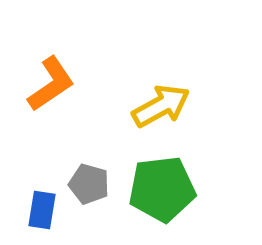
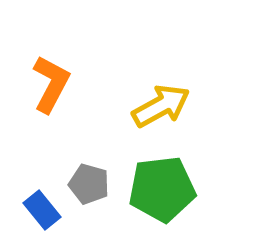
orange L-shape: rotated 28 degrees counterclockwise
blue rectangle: rotated 48 degrees counterclockwise
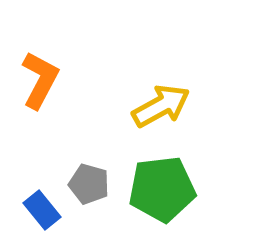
orange L-shape: moved 11 px left, 4 px up
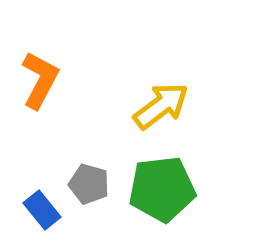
yellow arrow: rotated 8 degrees counterclockwise
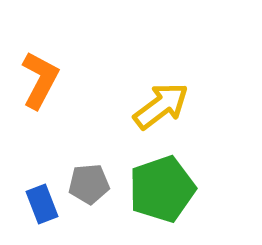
gray pentagon: rotated 21 degrees counterclockwise
green pentagon: rotated 12 degrees counterclockwise
blue rectangle: moved 6 px up; rotated 18 degrees clockwise
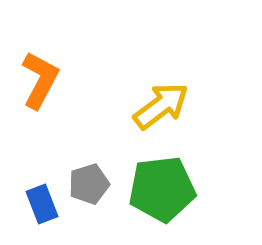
gray pentagon: rotated 12 degrees counterclockwise
green pentagon: rotated 12 degrees clockwise
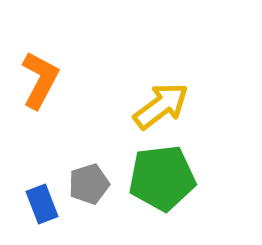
green pentagon: moved 11 px up
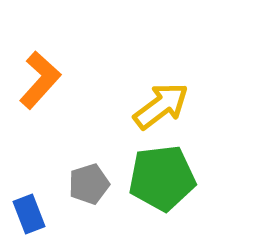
orange L-shape: rotated 14 degrees clockwise
blue rectangle: moved 13 px left, 10 px down
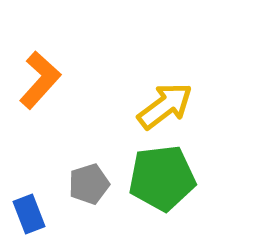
yellow arrow: moved 4 px right
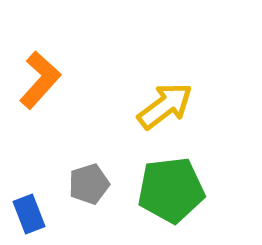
green pentagon: moved 9 px right, 12 px down
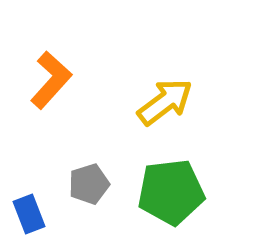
orange L-shape: moved 11 px right
yellow arrow: moved 4 px up
green pentagon: moved 2 px down
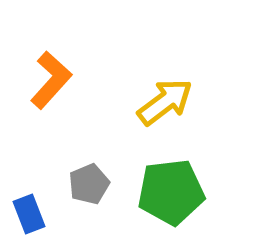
gray pentagon: rotated 6 degrees counterclockwise
